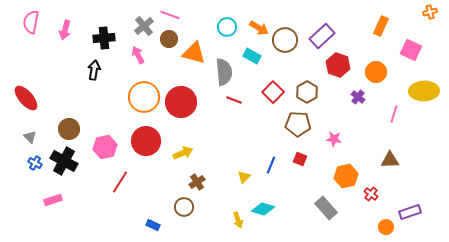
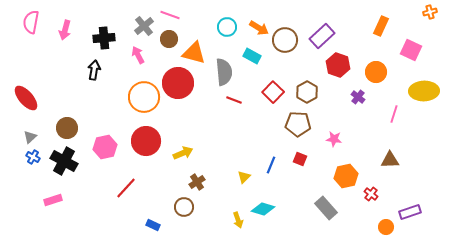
red circle at (181, 102): moved 3 px left, 19 px up
brown circle at (69, 129): moved 2 px left, 1 px up
gray triangle at (30, 137): rotated 32 degrees clockwise
blue cross at (35, 163): moved 2 px left, 6 px up
red line at (120, 182): moved 6 px right, 6 px down; rotated 10 degrees clockwise
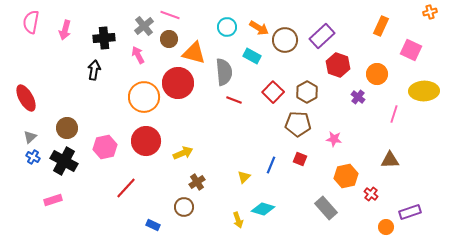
orange circle at (376, 72): moved 1 px right, 2 px down
red ellipse at (26, 98): rotated 12 degrees clockwise
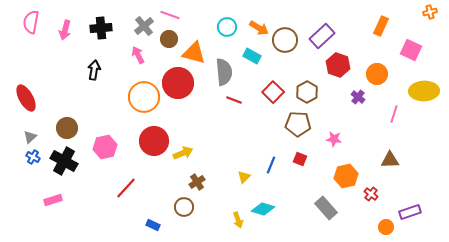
black cross at (104, 38): moved 3 px left, 10 px up
red circle at (146, 141): moved 8 px right
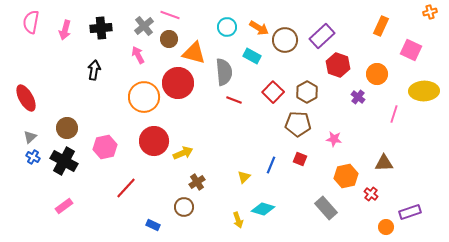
brown triangle at (390, 160): moved 6 px left, 3 px down
pink rectangle at (53, 200): moved 11 px right, 6 px down; rotated 18 degrees counterclockwise
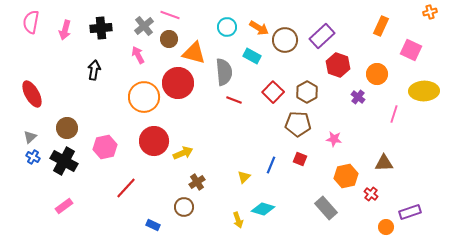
red ellipse at (26, 98): moved 6 px right, 4 px up
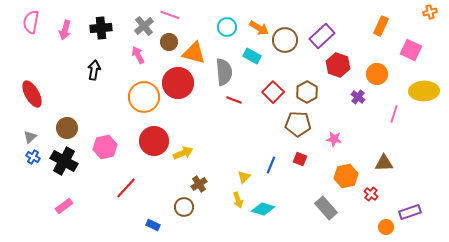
brown circle at (169, 39): moved 3 px down
brown cross at (197, 182): moved 2 px right, 2 px down
yellow arrow at (238, 220): moved 20 px up
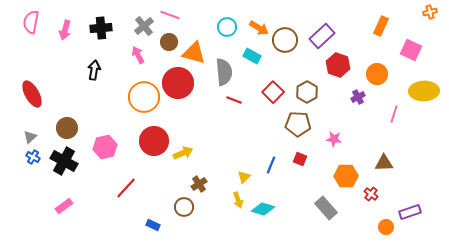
purple cross at (358, 97): rotated 24 degrees clockwise
orange hexagon at (346, 176): rotated 10 degrees clockwise
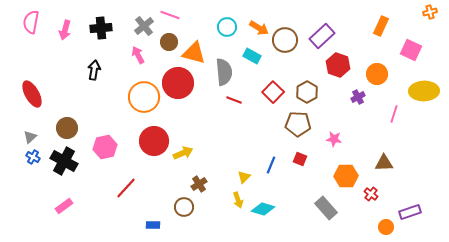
blue rectangle at (153, 225): rotated 24 degrees counterclockwise
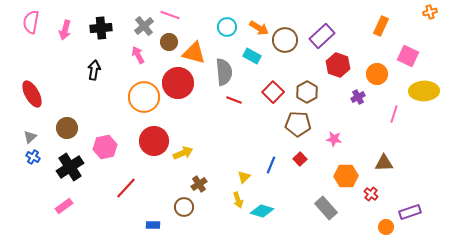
pink square at (411, 50): moved 3 px left, 6 px down
red square at (300, 159): rotated 24 degrees clockwise
black cross at (64, 161): moved 6 px right, 6 px down; rotated 28 degrees clockwise
cyan diamond at (263, 209): moved 1 px left, 2 px down
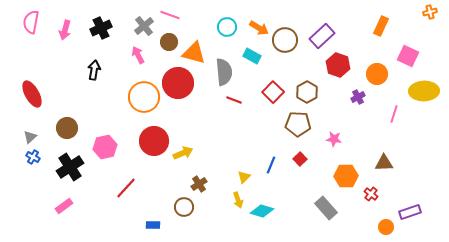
black cross at (101, 28): rotated 20 degrees counterclockwise
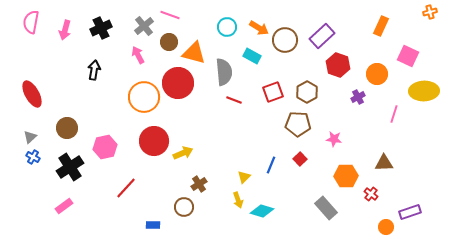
red square at (273, 92): rotated 25 degrees clockwise
